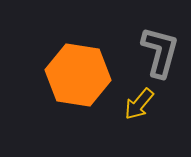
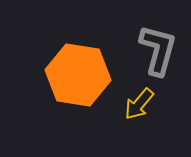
gray L-shape: moved 2 px left, 2 px up
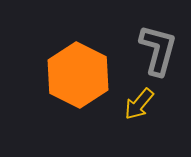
orange hexagon: rotated 18 degrees clockwise
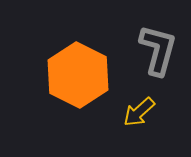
yellow arrow: moved 8 px down; rotated 8 degrees clockwise
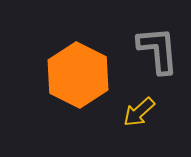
gray L-shape: rotated 20 degrees counterclockwise
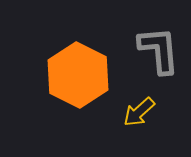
gray L-shape: moved 1 px right
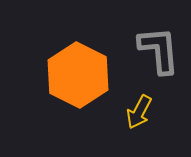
yellow arrow: rotated 20 degrees counterclockwise
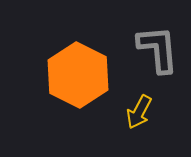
gray L-shape: moved 1 px left, 1 px up
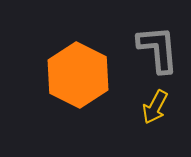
yellow arrow: moved 16 px right, 5 px up
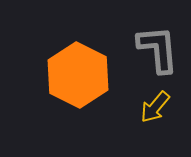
yellow arrow: rotated 12 degrees clockwise
